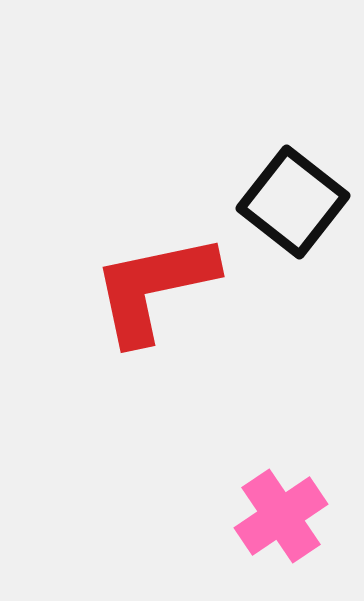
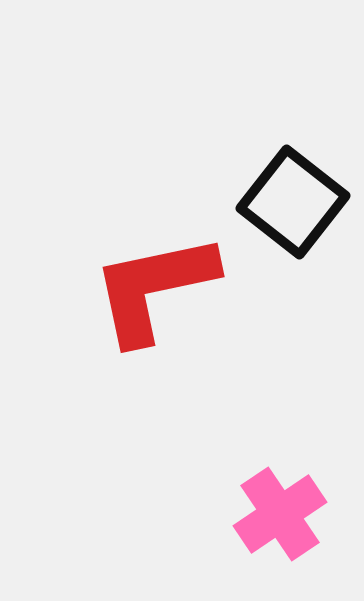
pink cross: moved 1 px left, 2 px up
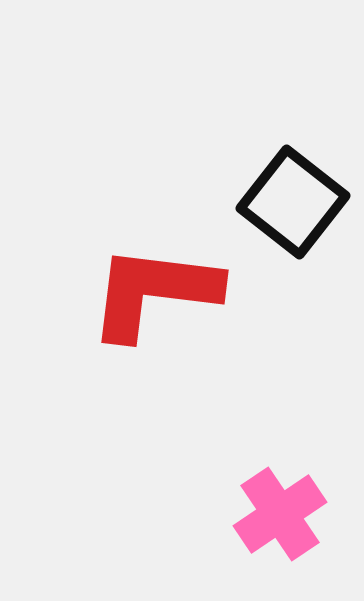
red L-shape: moved 4 px down; rotated 19 degrees clockwise
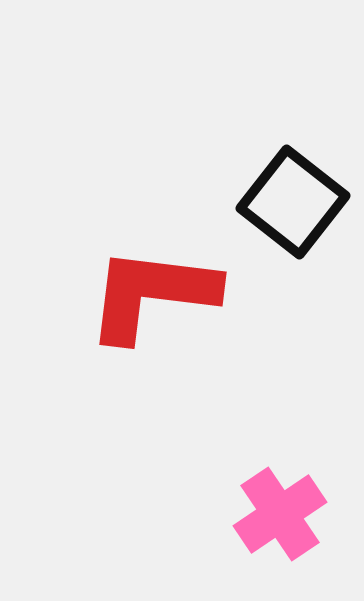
red L-shape: moved 2 px left, 2 px down
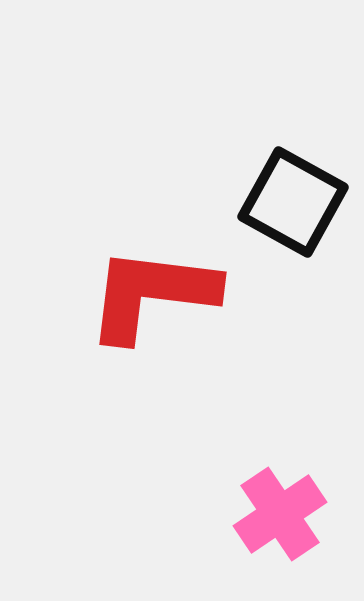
black square: rotated 9 degrees counterclockwise
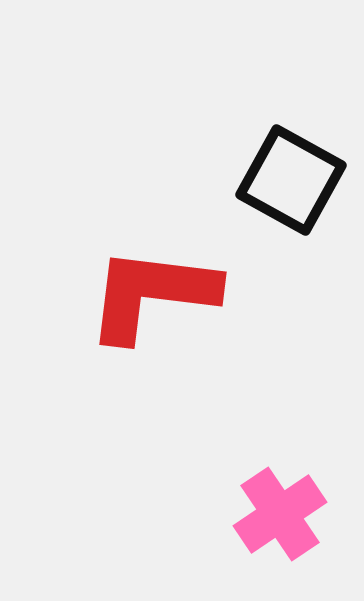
black square: moved 2 px left, 22 px up
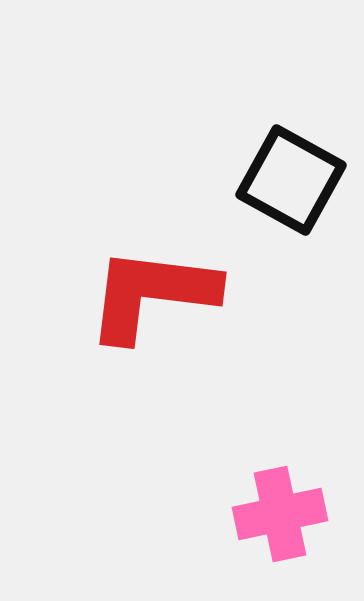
pink cross: rotated 22 degrees clockwise
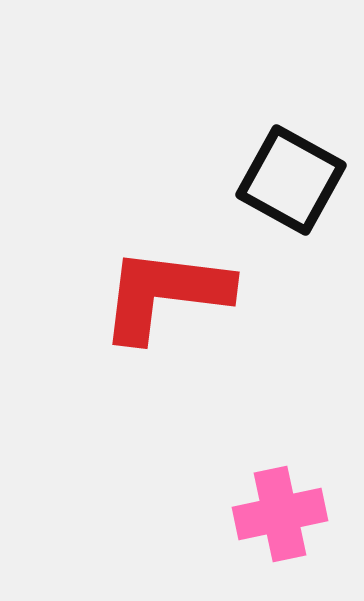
red L-shape: moved 13 px right
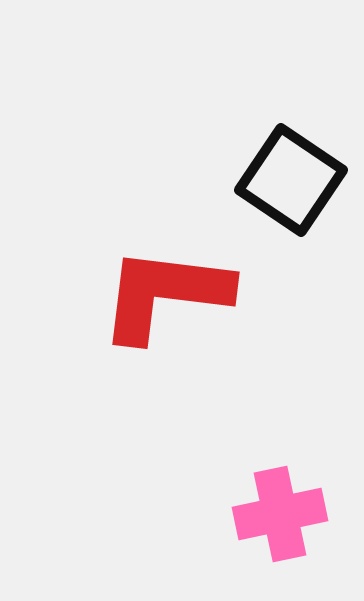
black square: rotated 5 degrees clockwise
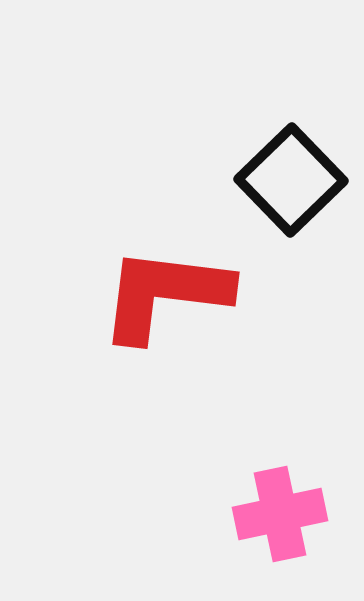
black square: rotated 12 degrees clockwise
